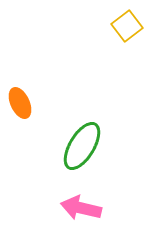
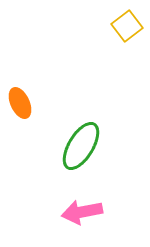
green ellipse: moved 1 px left
pink arrow: moved 1 px right, 4 px down; rotated 24 degrees counterclockwise
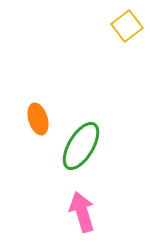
orange ellipse: moved 18 px right, 16 px down; rotated 8 degrees clockwise
pink arrow: rotated 84 degrees clockwise
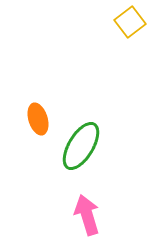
yellow square: moved 3 px right, 4 px up
pink arrow: moved 5 px right, 3 px down
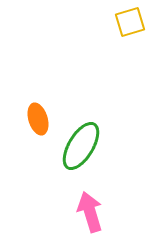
yellow square: rotated 20 degrees clockwise
pink arrow: moved 3 px right, 3 px up
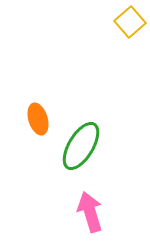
yellow square: rotated 24 degrees counterclockwise
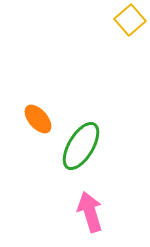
yellow square: moved 2 px up
orange ellipse: rotated 24 degrees counterclockwise
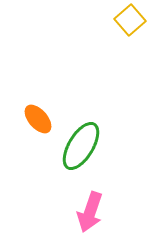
pink arrow: rotated 144 degrees counterclockwise
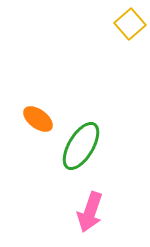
yellow square: moved 4 px down
orange ellipse: rotated 12 degrees counterclockwise
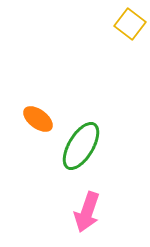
yellow square: rotated 12 degrees counterclockwise
pink arrow: moved 3 px left
